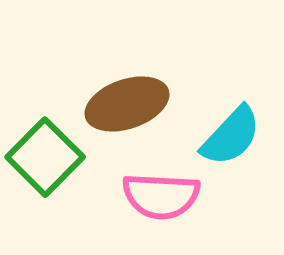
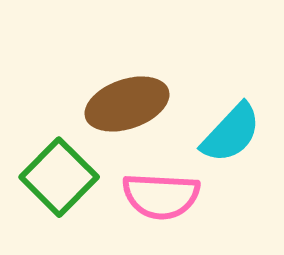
cyan semicircle: moved 3 px up
green square: moved 14 px right, 20 px down
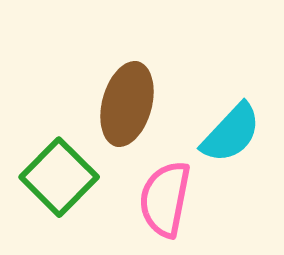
brown ellipse: rotated 56 degrees counterclockwise
pink semicircle: moved 4 px right, 3 px down; rotated 98 degrees clockwise
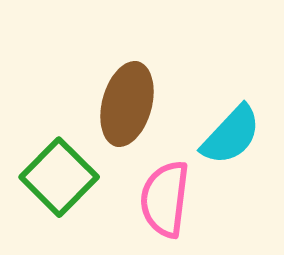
cyan semicircle: moved 2 px down
pink semicircle: rotated 4 degrees counterclockwise
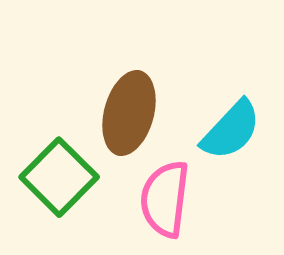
brown ellipse: moved 2 px right, 9 px down
cyan semicircle: moved 5 px up
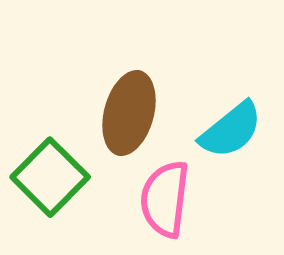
cyan semicircle: rotated 8 degrees clockwise
green square: moved 9 px left
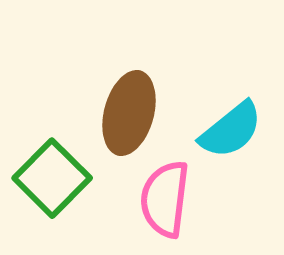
green square: moved 2 px right, 1 px down
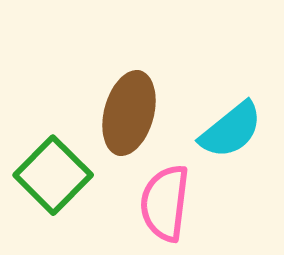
green square: moved 1 px right, 3 px up
pink semicircle: moved 4 px down
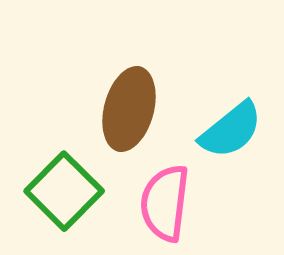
brown ellipse: moved 4 px up
green square: moved 11 px right, 16 px down
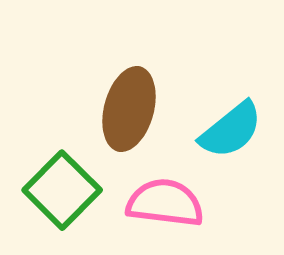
green square: moved 2 px left, 1 px up
pink semicircle: rotated 90 degrees clockwise
